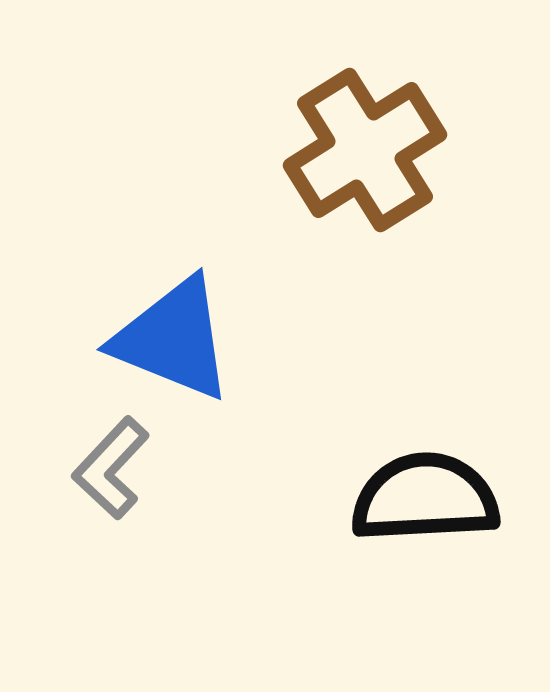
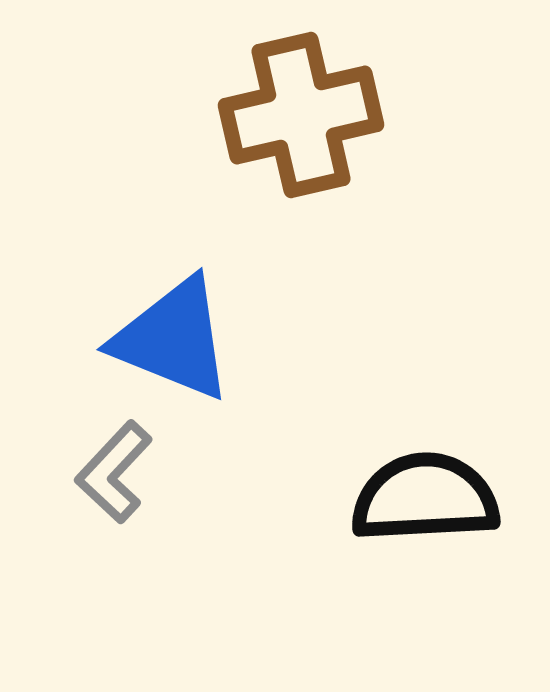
brown cross: moved 64 px left, 35 px up; rotated 19 degrees clockwise
gray L-shape: moved 3 px right, 4 px down
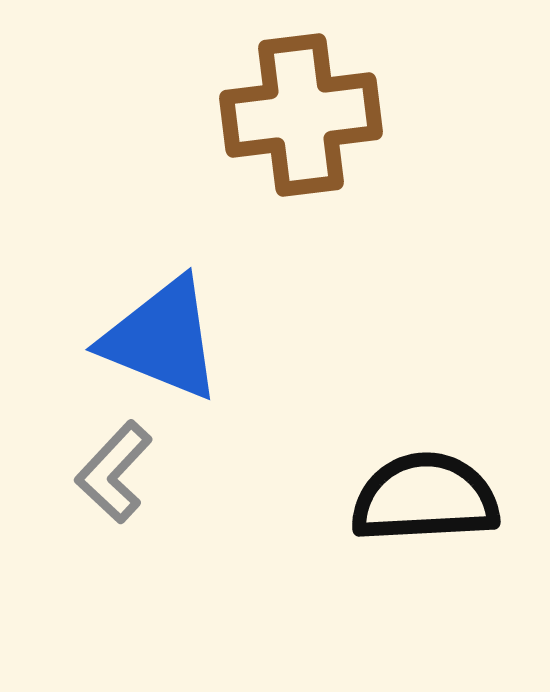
brown cross: rotated 6 degrees clockwise
blue triangle: moved 11 px left
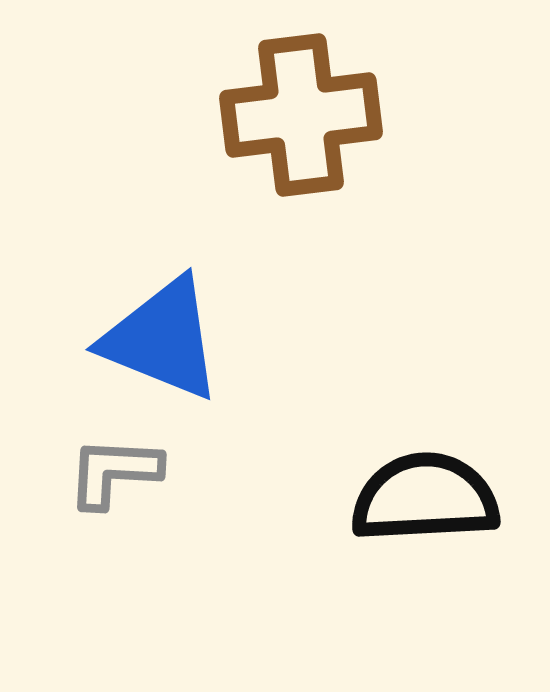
gray L-shape: rotated 50 degrees clockwise
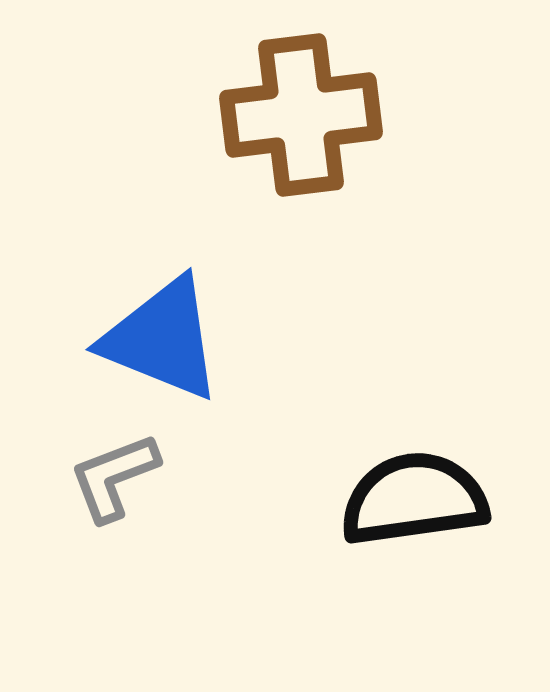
gray L-shape: moved 5 px down; rotated 24 degrees counterclockwise
black semicircle: moved 11 px left, 1 px down; rotated 5 degrees counterclockwise
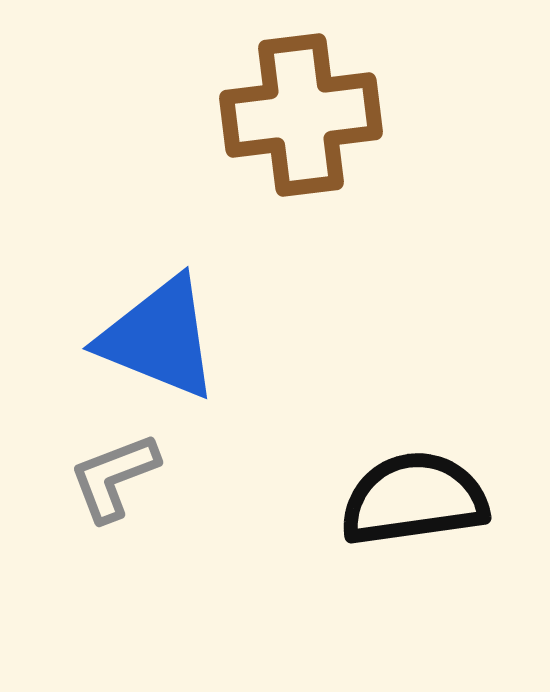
blue triangle: moved 3 px left, 1 px up
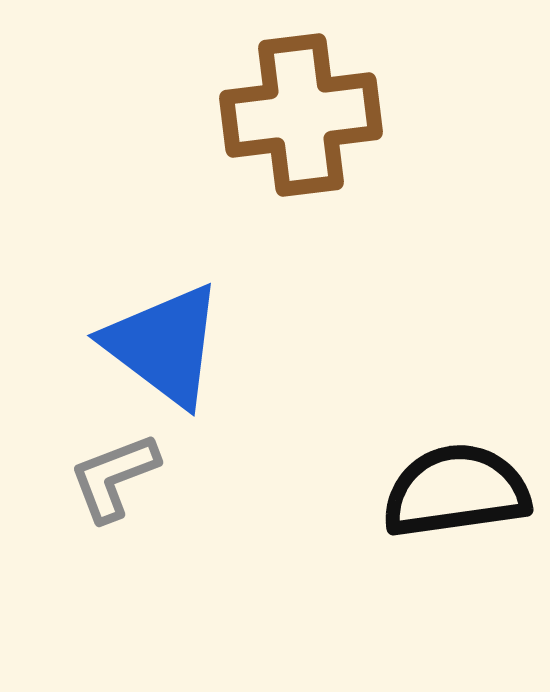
blue triangle: moved 5 px right, 7 px down; rotated 15 degrees clockwise
black semicircle: moved 42 px right, 8 px up
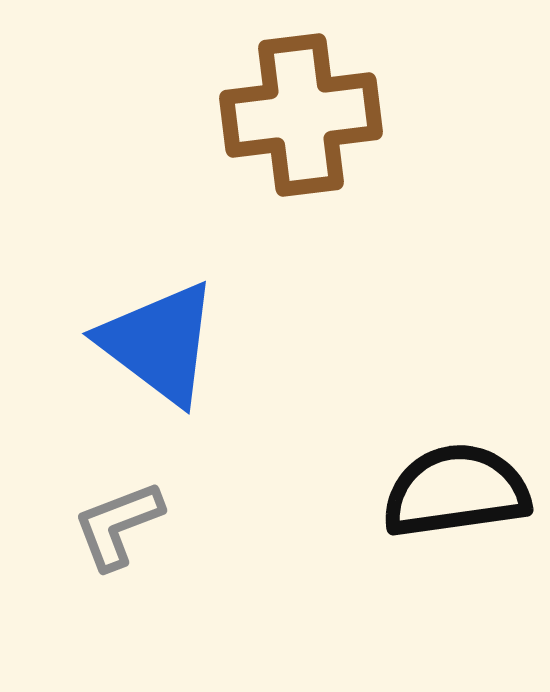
blue triangle: moved 5 px left, 2 px up
gray L-shape: moved 4 px right, 48 px down
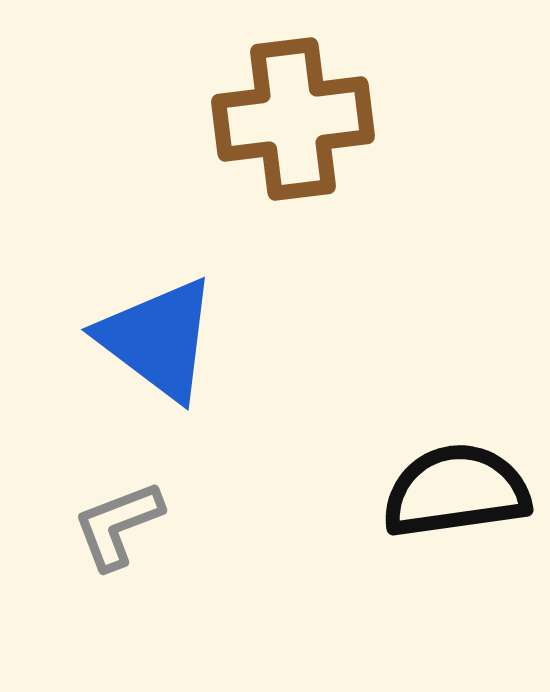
brown cross: moved 8 px left, 4 px down
blue triangle: moved 1 px left, 4 px up
